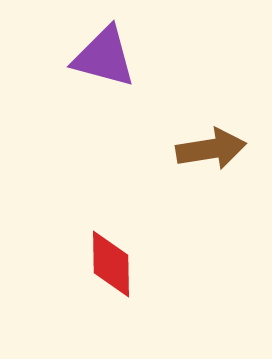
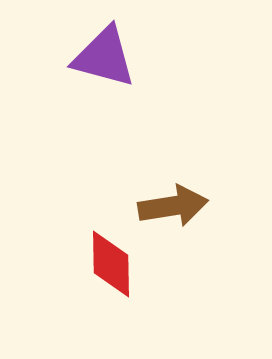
brown arrow: moved 38 px left, 57 px down
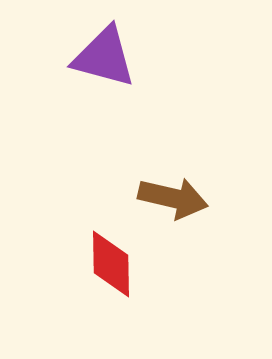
brown arrow: moved 8 px up; rotated 22 degrees clockwise
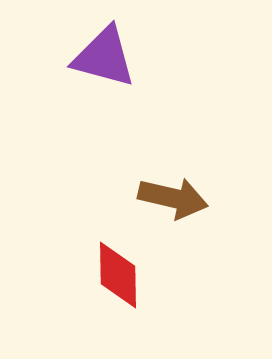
red diamond: moved 7 px right, 11 px down
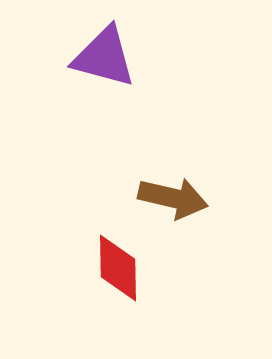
red diamond: moved 7 px up
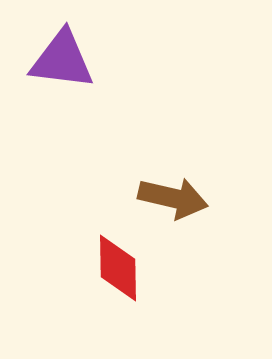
purple triangle: moved 42 px left, 3 px down; rotated 8 degrees counterclockwise
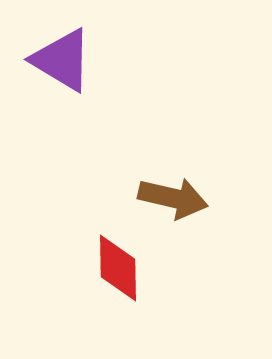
purple triangle: rotated 24 degrees clockwise
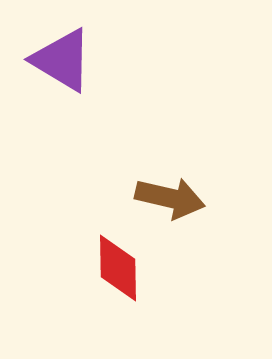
brown arrow: moved 3 px left
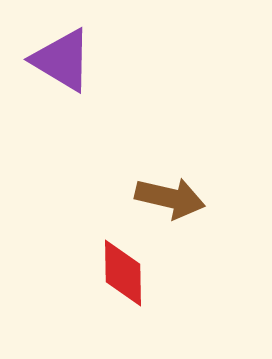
red diamond: moved 5 px right, 5 px down
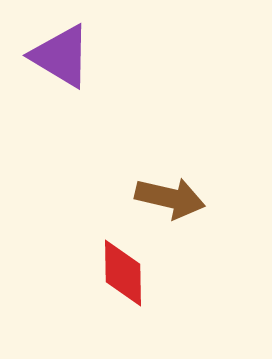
purple triangle: moved 1 px left, 4 px up
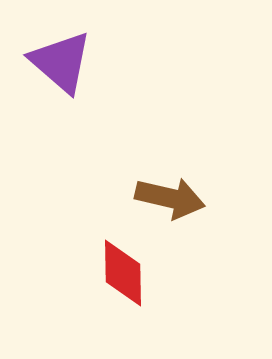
purple triangle: moved 6 px down; rotated 10 degrees clockwise
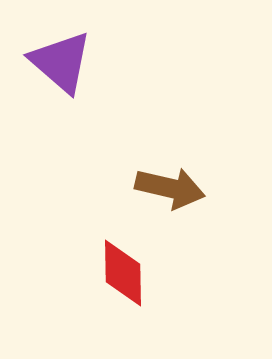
brown arrow: moved 10 px up
